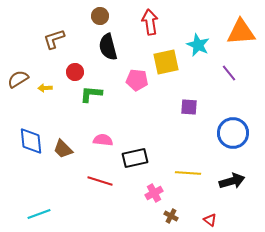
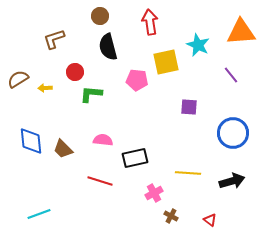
purple line: moved 2 px right, 2 px down
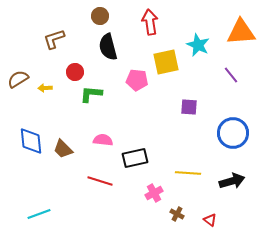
brown cross: moved 6 px right, 2 px up
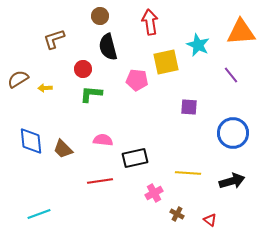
red circle: moved 8 px right, 3 px up
red line: rotated 25 degrees counterclockwise
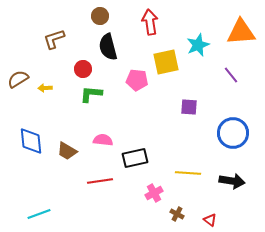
cyan star: rotated 25 degrees clockwise
brown trapezoid: moved 4 px right, 2 px down; rotated 15 degrees counterclockwise
black arrow: rotated 25 degrees clockwise
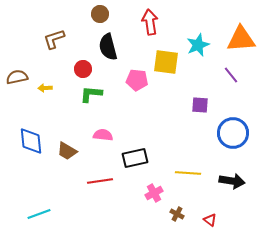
brown circle: moved 2 px up
orange triangle: moved 7 px down
yellow square: rotated 20 degrees clockwise
brown semicircle: moved 1 px left, 2 px up; rotated 20 degrees clockwise
purple square: moved 11 px right, 2 px up
pink semicircle: moved 5 px up
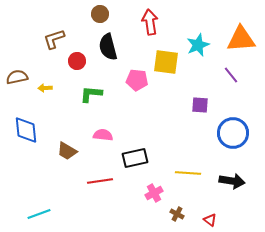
red circle: moved 6 px left, 8 px up
blue diamond: moved 5 px left, 11 px up
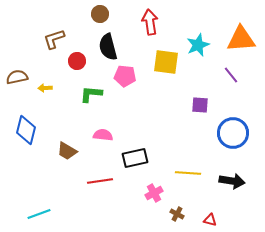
pink pentagon: moved 12 px left, 4 px up
blue diamond: rotated 20 degrees clockwise
red triangle: rotated 24 degrees counterclockwise
